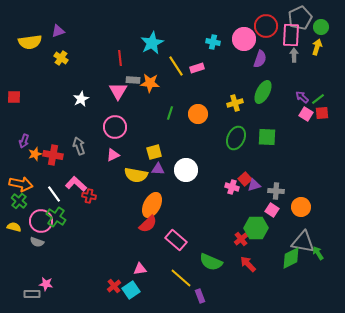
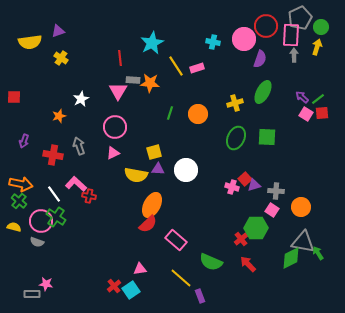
orange star at (35, 154): moved 24 px right, 38 px up
pink triangle at (113, 155): moved 2 px up
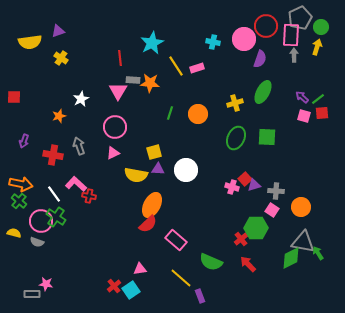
pink square at (306, 114): moved 2 px left, 2 px down; rotated 16 degrees counterclockwise
yellow semicircle at (14, 227): moved 6 px down
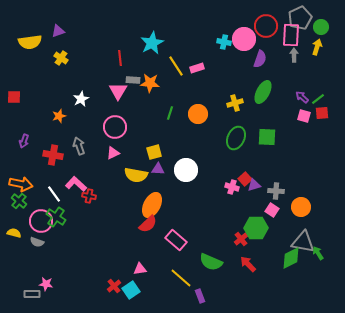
cyan cross at (213, 42): moved 11 px right
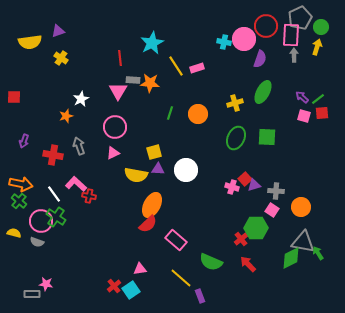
orange star at (59, 116): moved 7 px right
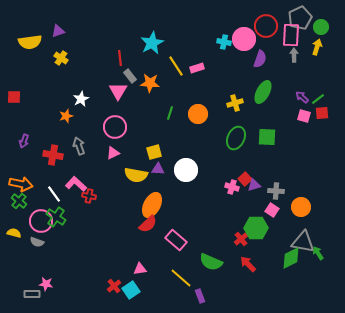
gray rectangle at (133, 80): moved 3 px left, 4 px up; rotated 48 degrees clockwise
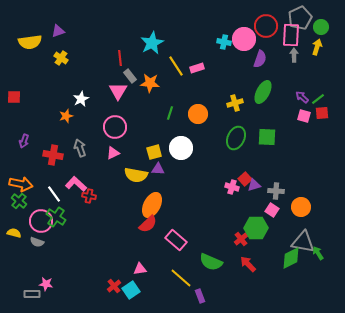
gray arrow at (79, 146): moved 1 px right, 2 px down
white circle at (186, 170): moved 5 px left, 22 px up
